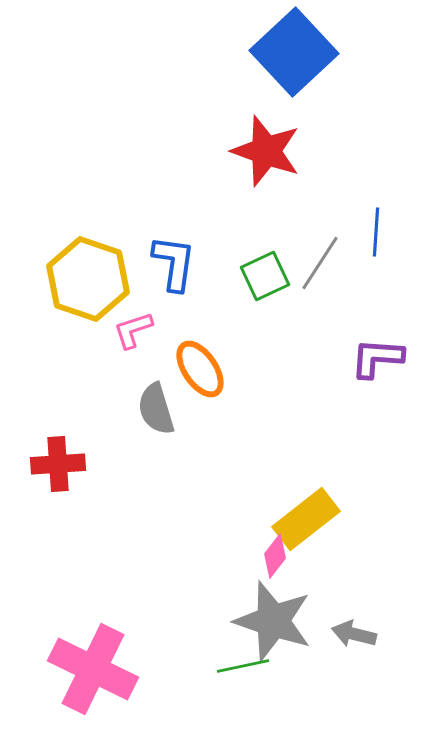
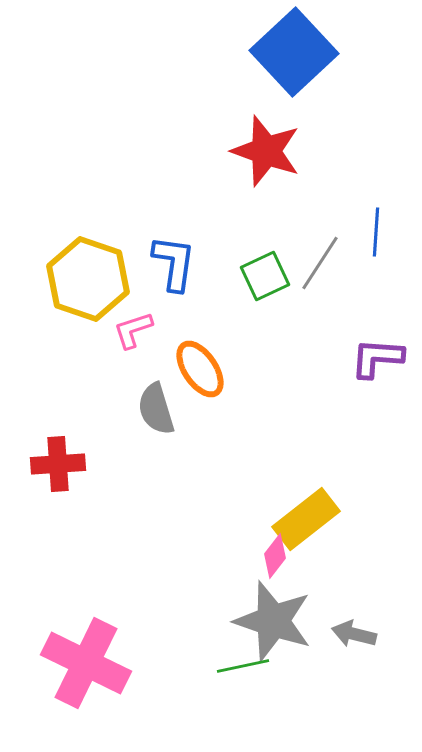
pink cross: moved 7 px left, 6 px up
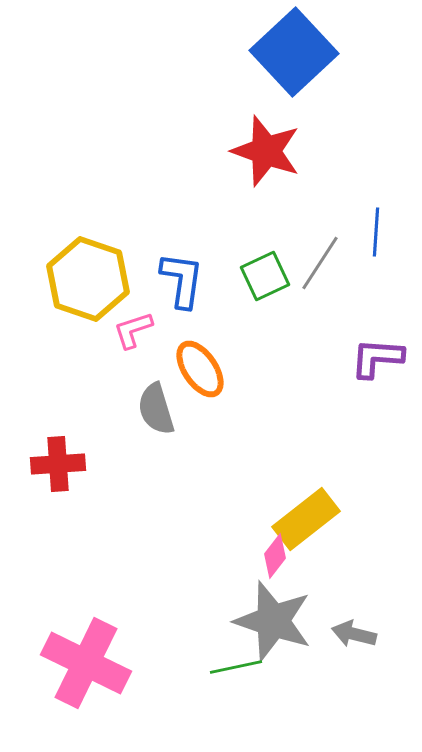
blue L-shape: moved 8 px right, 17 px down
green line: moved 7 px left, 1 px down
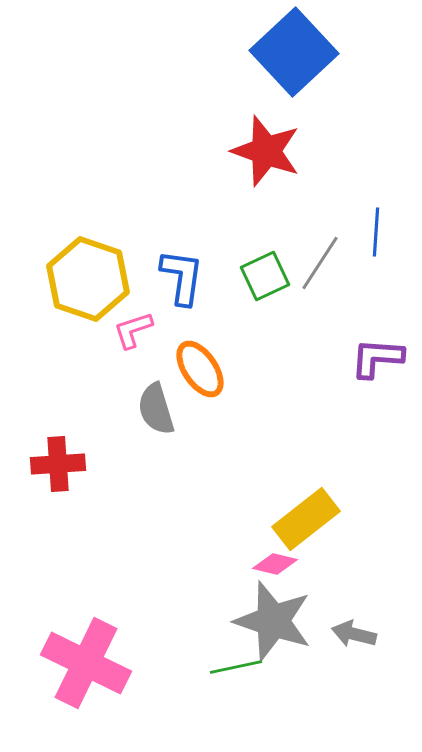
blue L-shape: moved 3 px up
pink diamond: moved 8 px down; rotated 66 degrees clockwise
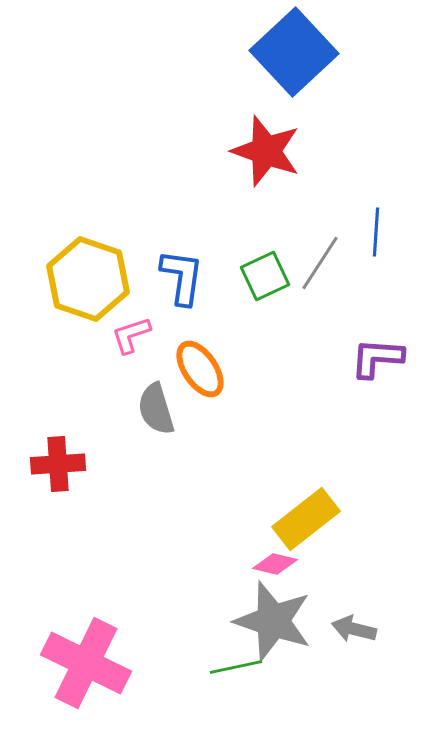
pink L-shape: moved 2 px left, 5 px down
gray arrow: moved 5 px up
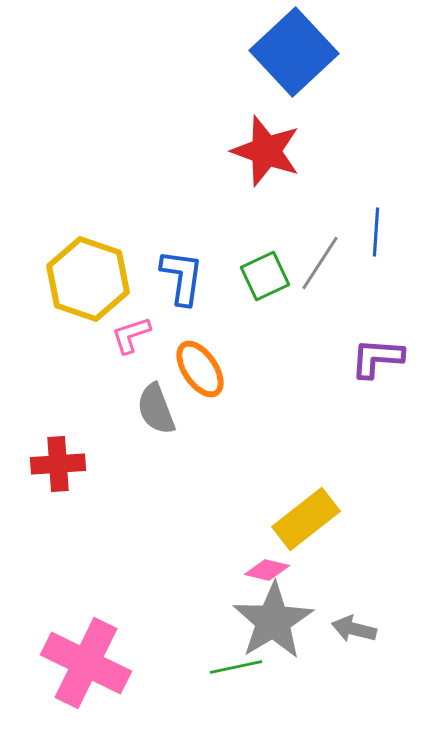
gray semicircle: rotated 4 degrees counterclockwise
pink diamond: moved 8 px left, 6 px down
gray star: rotated 22 degrees clockwise
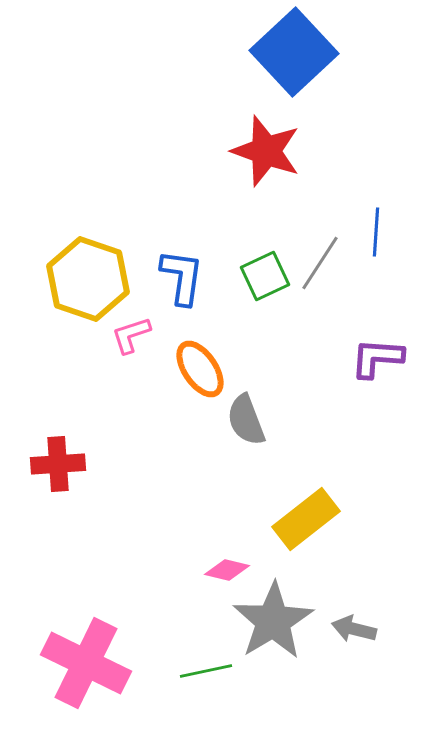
gray semicircle: moved 90 px right, 11 px down
pink diamond: moved 40 px left
green line: moved 30 px left, 4 px down
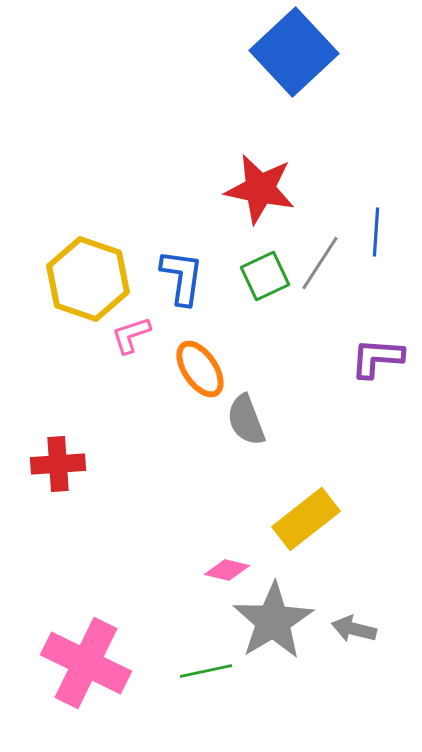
red star: moved 6 px left, 38 px down; rotated 8 degrees counterclockwise
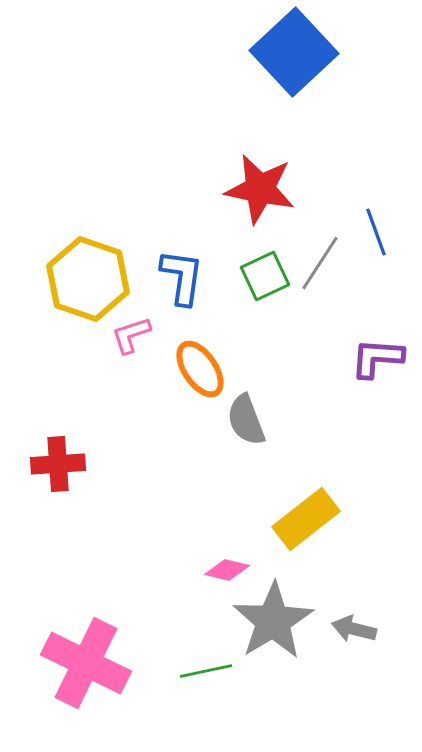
blue line: rotated 24 degrees counterclockwise
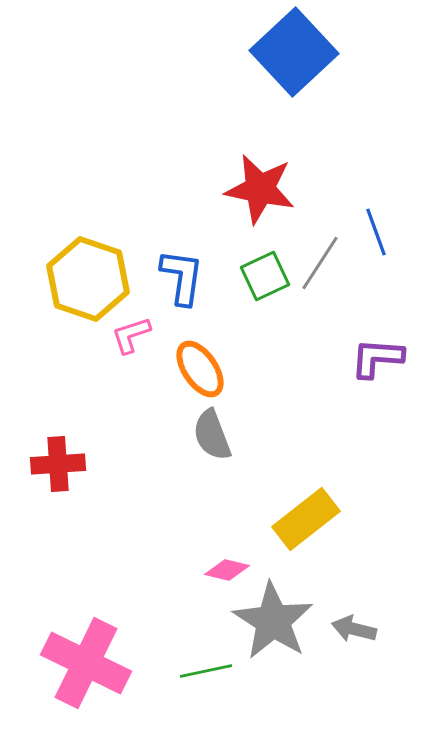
gray semicircle: moved 34 px left, 15 px down
gray star: rotated 8 degrees counterclockwise
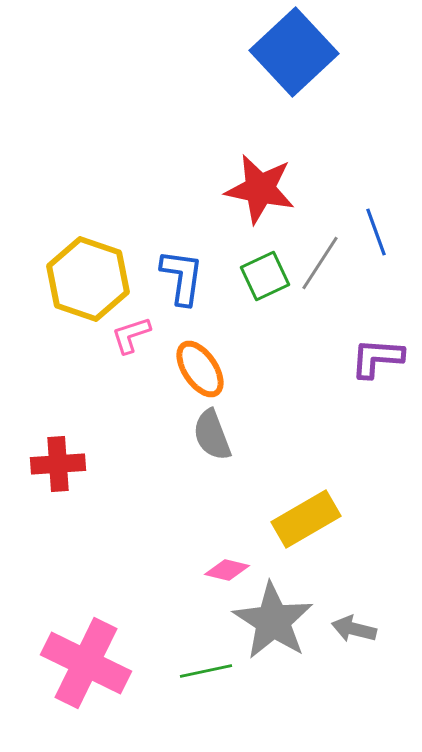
yellow rectangle: rotated 8 degrees clockwise
